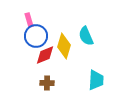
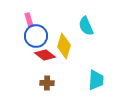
cyan semicircle: moved 10 px up
red diamond: rotated 60 degrees clockwise
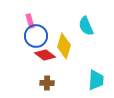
pink rectangle: moved 1 px right, 1 px down
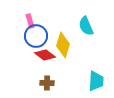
yellow diamond: moved 1 px left, 1 px up
cyan trapezoid: moved 1 px down
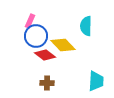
pink rectangle: rotated 40 degrees clockwise
cyan semicircle: rotated 24 degrees clockwise
yellow diamond: rotated 60 degrees counterclockwise
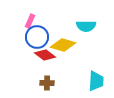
cyan semicircle: rotated 90 degrees counterclockwise
blue circle: moved 1 px right, 1 px down
yellow diamond: rotated 30 degrees counterclockwise
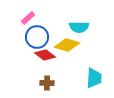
pink rectangle: moved 2 px left, 3 px up; rotated 24 degrees clockwise
cyan semicircle: moved 7 px left, 1 px down
yellow diamond: moved 4 px right
cyan trapezoid: moved 2 px left, 3 px up
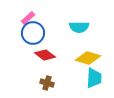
blue circle: moved 4 px left, 4 px up
yellow diamond: moved 21 px right, 13 px down
brown cross: rotated 16 degrees clockwise
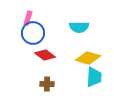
pink rectangle: rotated 32 degrees counterclockwise
cyan trapezoid: moved 1 px up
brown cross: moved 1 px down; rotated 16 degrees counterclockwise
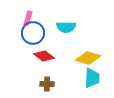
cyan semicircle: moved 13 px left
red diamond: moved 1 px left, 1 px down
cyan trapezoid: moved 2 px left, 1 px down
